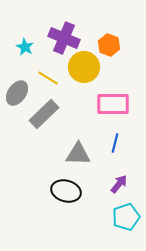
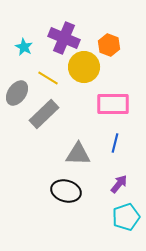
cyan star: moved 1 px left
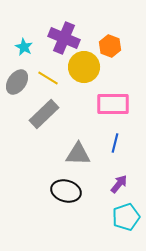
orange hexagon: moved 1 px right, 1 px down
gray ellipse: moved 11 px up
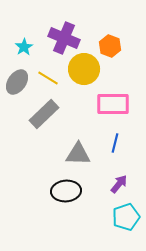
cyan star: rotated 12 degrees clockwise
yellow circle: moved 2 px down
black ellipse: rotated 20 degrees counterclockwise
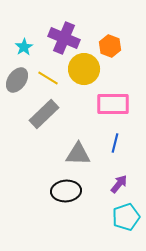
gray ellipse: moved 2 px up
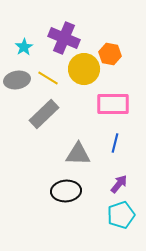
orange hexagon: moved 8 px down; rotated 10 degrees counterclockwise
gray ellipse: rotated 45 degrees clockwise
cyan pentagon: moved 5 px left, 2 px up
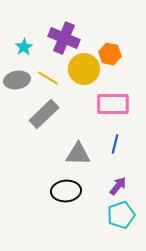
blue line: moved 1 px down
purple arrow: moved 1 px left, 2 px down
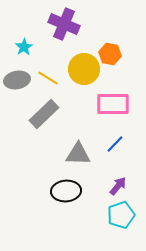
purple cross: moved 14 px up
blue line: rotated 30 degrees clockwise
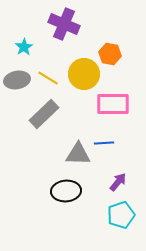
yellow circle: moved 5 px down
blue line: moved 11 px left, 1 px up; rotated 42 degrees clockwise
purple arrow: moved 4 px up
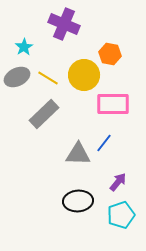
yellow circle: moved 1 px down
gray ellipse: moved 3 px up; rotated 15 degrees counterclockwise
blue line: rotated 48 degrees counterclockwise
black ellipse: moved 12 px right, 10 px down
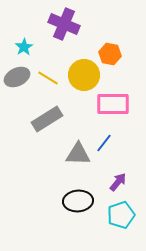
gray rectangle: moved 3 px right, 5 px down; rotated 12 degrees clockwise
